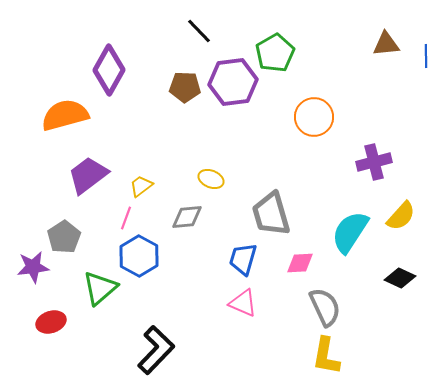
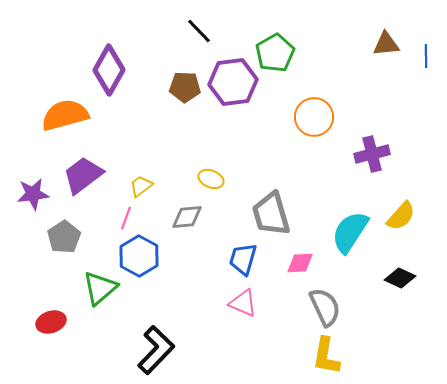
purple cross: moved 2 px left, 8 px up
purple trapezoid: moved 5 px left
purple star: moved 73 px up
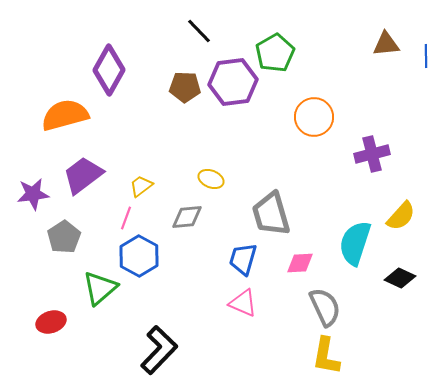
cyan semicircle: moved 5 px right, 11 px down; rotated 15 degrees counterclockwise
black L-shape: moved 3 px right
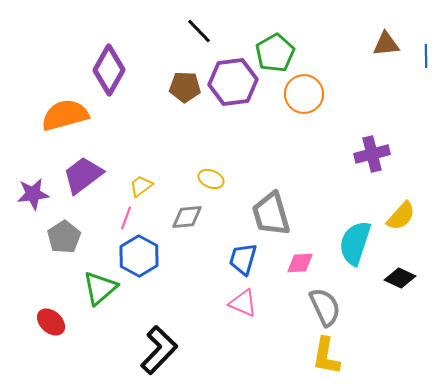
orange circle: moved 10 px left, 23 px up
red ellipse: rotated 60 degrees clockwise
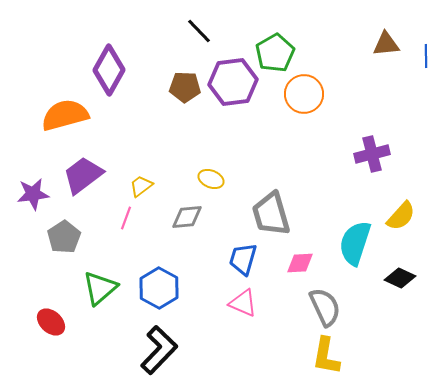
blue hexagon: moved 20 px right, 32 px down
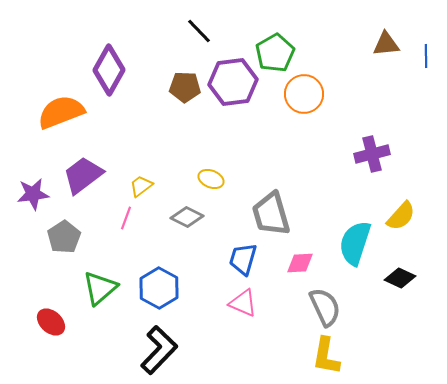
orange semicircle: moved 4 px left, 3 px up; rotated 6 degrees counterclockwise
gray diamond: rotated 32 degrees clockwise
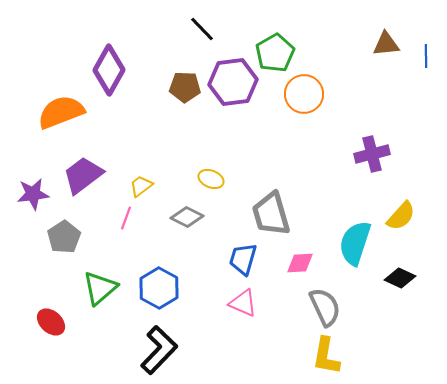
black line: moved 3 px right, 2 px up
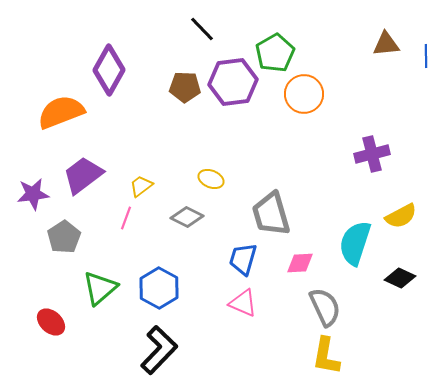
yellow semicircle: rotated 20 degrees clockwise
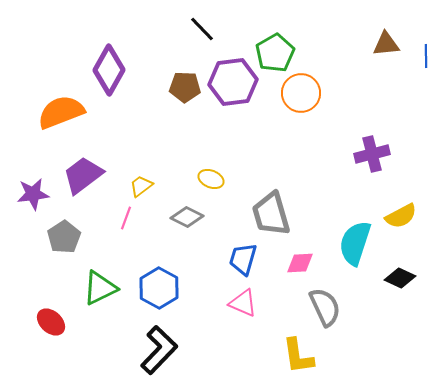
orange circle: moved 3 px left, 1 px up
green triangle: rotated 15 degrees clockwise
yellow L-shape: moved 28 px left; rotated 18 degrees counterclockwise
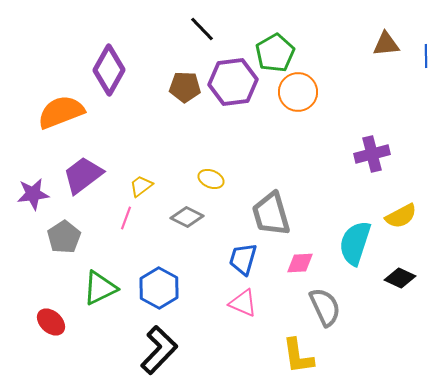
orange circle: moved 3 px left, 1 px up
